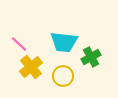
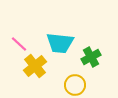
cyan trapezoid: moved 4 px left, 1 px down
yellow cross: moved 4 px right, 1 px up
yellow circle: moved 12 px right, 9 px down
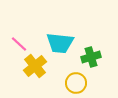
green cross: rotated 12 degrees clockwise
yellow circle: moved 1 px right, 2 px up
